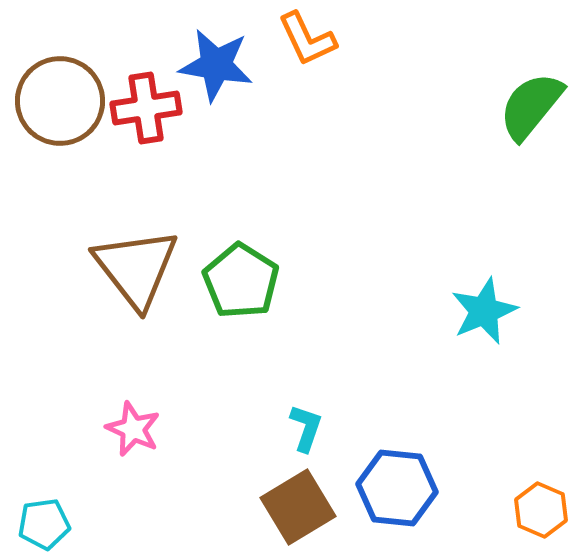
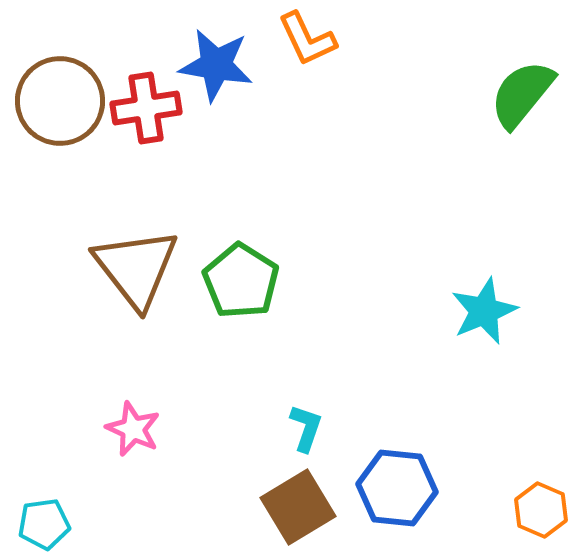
green semicircle: moved 9 px left, 12 px up
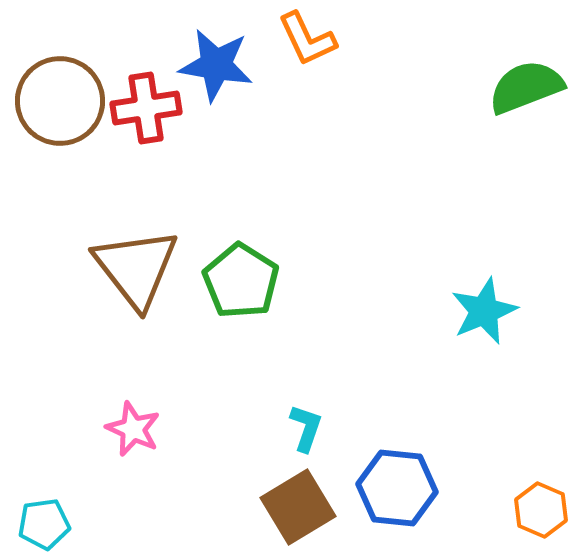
green semicircle: moved 4 px right, 7 px up; rotated 30 degrees clockwise
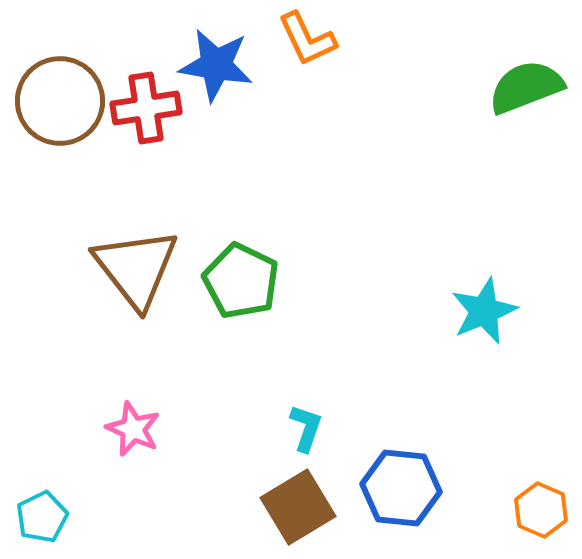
green pentagon: rotated 6 degrees counterclockwise
blue hexagon: moved 4 px right
cyan pentagon: moved 2 px left, 7 px up; rotated 18 degrees counterclockwise
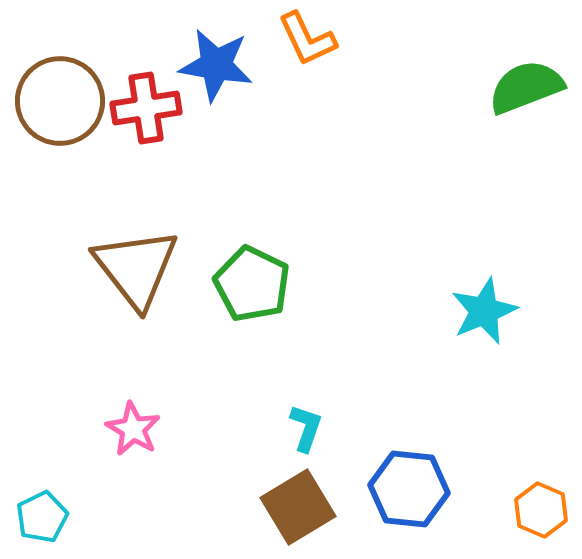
green pentagon: moved 11 px right, 3 px down
pink star: rotated 6 degrees clockwise
blue hexagon: moved 8 px right, 1 px down
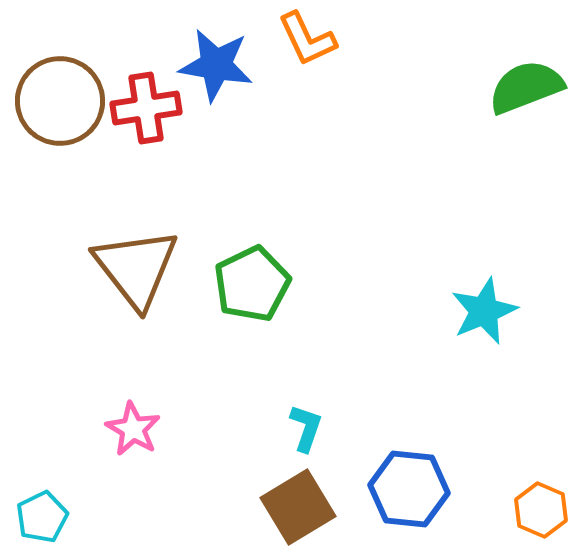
green pentagon: rotated 20 degrees clockwise
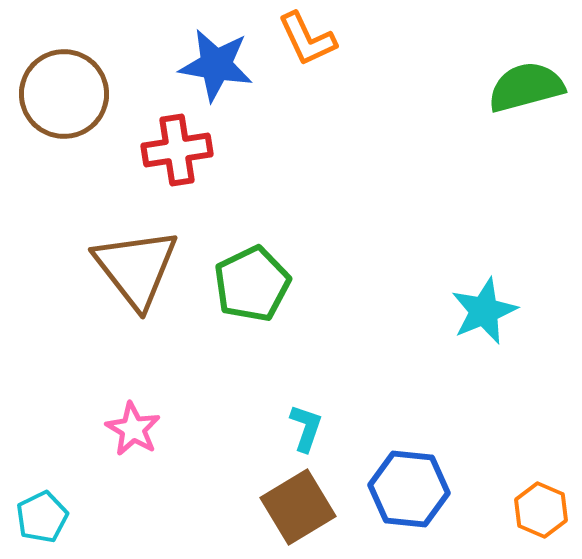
green semicircle: rotated 6 degrees clockwise
brown circle: moved 4 px right, 7 px up
red cross: moved 31 px right, 42 px down
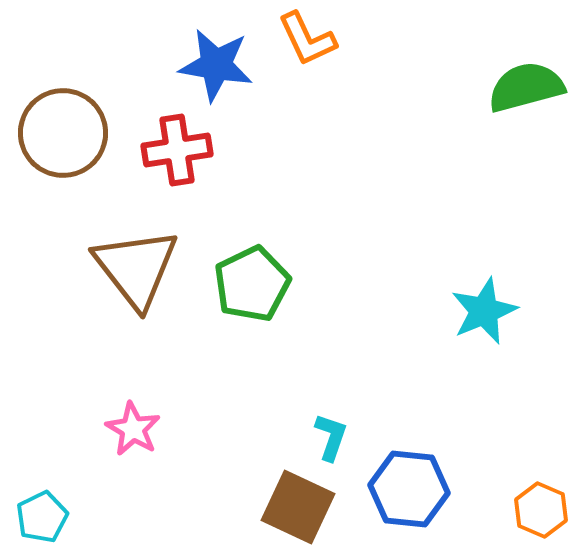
brown circle: moved 1 px left, 39 px down
cyan L-shape: moved 25 px right, 9 px down
brown square: rotated 34 degrees counterclockwise
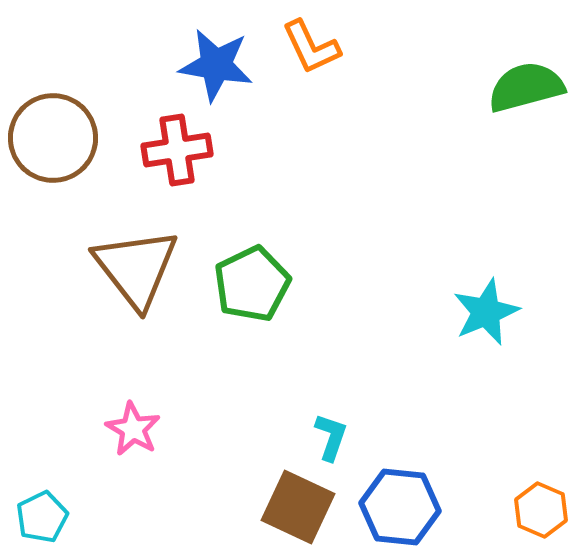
orange L-shape: moved 4 px right, 8 px down
brown circle: moved 10 px left, 5 px down
cyan star: moved 2 px right, 1 px down
blue hexagon: moved 9 px left, 18 px down
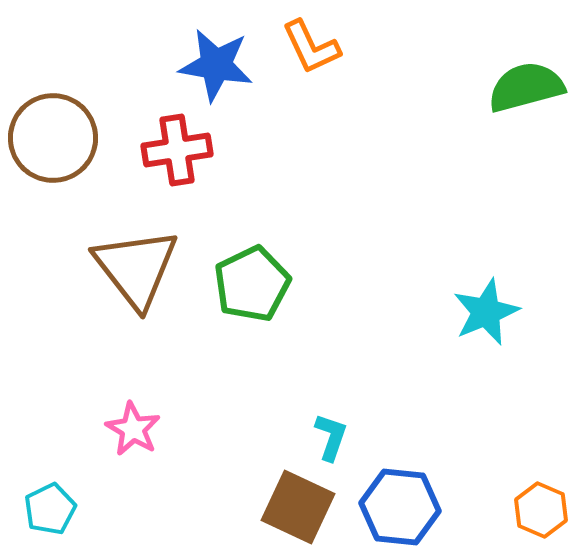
cyan pentagon: moved 8 px right, 8 px up
